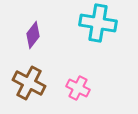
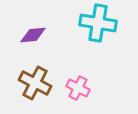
purple diamond: rotated 48 degrees clockwise
brown cross: moved 6 px right
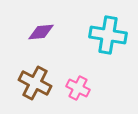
cyan cross: moved 10 px right, 12 px down
purple diamond: moved 8 px right, 3 px up
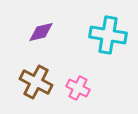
purple diamond: rotated 8 degrees counterclockwise
brown cross: moved 1 px right, 1 px up
